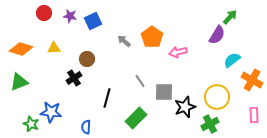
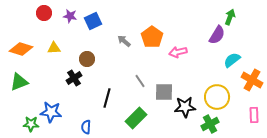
green arrow: rotated 21 degrees counterclockwise
black star: rotated 15 degrees clockwise
green star: rotated 21 degrees counterclockwise
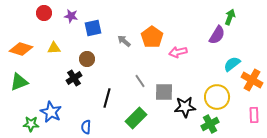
purple star: moved 1 px right
blue square: moved 7 px down; rotated 12 degrees clockwise
cyan semicircle: moved 4 px down
blue star: rotated 20 degrees clockwise
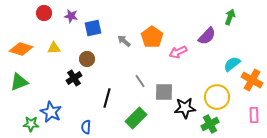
purple semicircle: moved 10 px left, 1 px down; rotated 12 degrees clockwise
pink arrow: rotated 12 degrees counterclockwise
black star: moved 1 px down
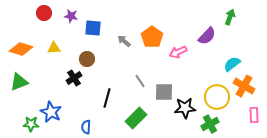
blue square: rotated 18 degrees clockwise
orange cross: moved 8 px left, 6 px down
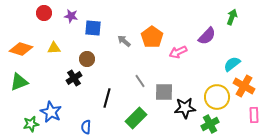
green arrow: moved 2 px right
green star: rotated 14 degrees counterclockwise
